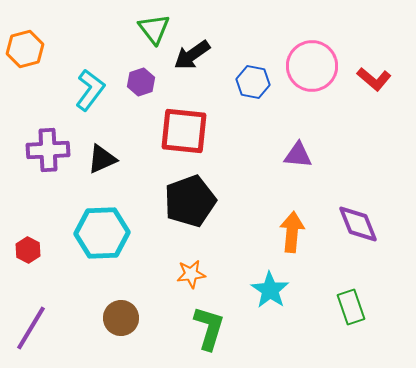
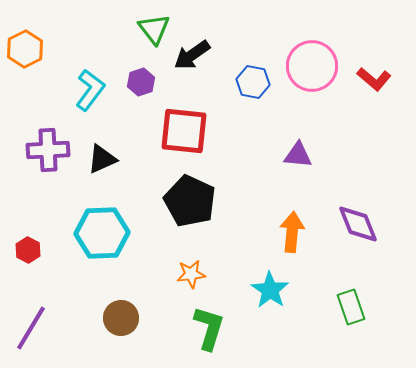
orange hexagon: rotated 12 degrees counterclockwise
black pentagon: rotated 27 degrees counterclockwise
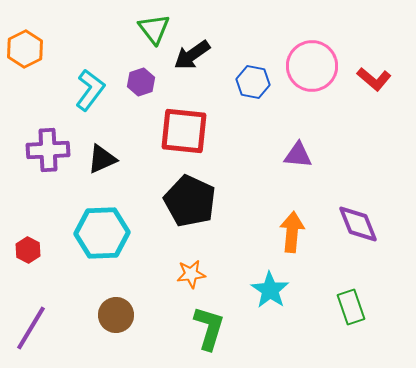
brown circle: moved 5 px left, 3 px up
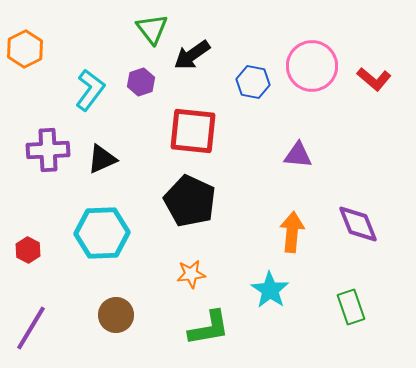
green triangle: moved 2 px left
red square: moved 9 px right
green L-shape: rotated 63 degrees clockwise
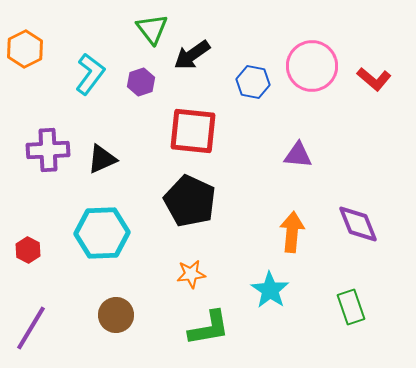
cyan L-shape: moved 16 px up
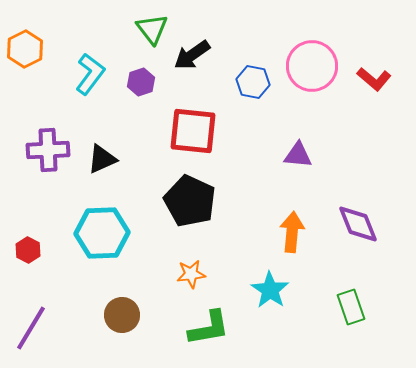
brown circle: moved 6 px right
